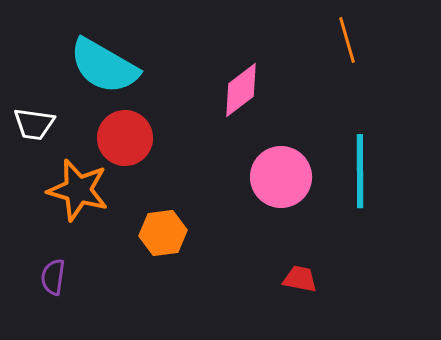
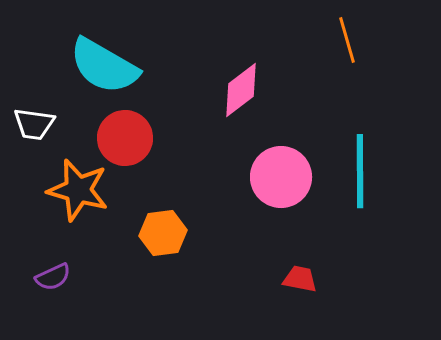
purple semicircle: rotated 123 degrees counterclockwise
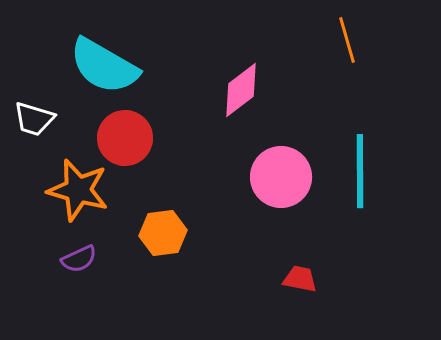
white trapezoid: moved 5 px up; rotated 9 degrees clockwise
purple semicircle: moved 26 px right, 18 px up
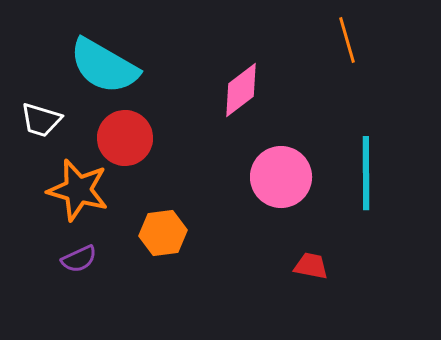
white trapezoid: moved 7 px right, 1 px down
cyan line: moved 6 px right, 2 px down
red trapezoid: moved 11 px right, 13 px up
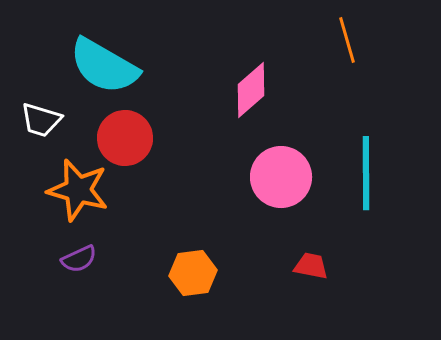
pink diamond: moved 10 px right; rotated 4 degrees counterclockwise
orange hexagon: moved 30 px right, 40 px down
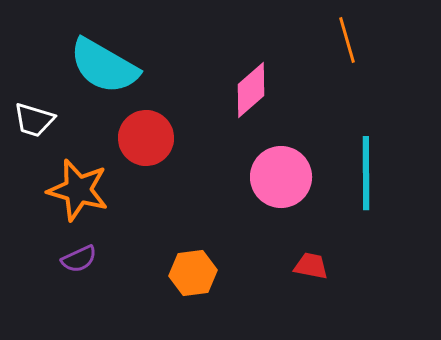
white trapezoid: moved 7 px left
red circle: moved 21 px right
